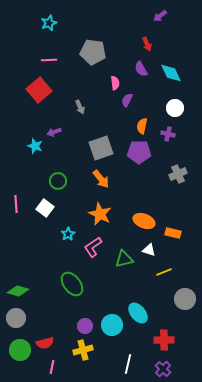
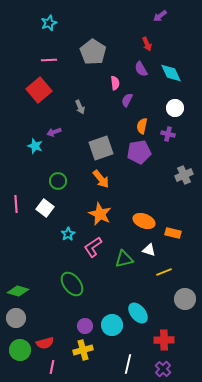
gray pentagon at (93, 52): rotated 25 degrees clockwise
purple pentagon at (139, 152): rotated 10 degrees counterclockwise
gray cross at (178, 174): moved 6 px right, 1 px down
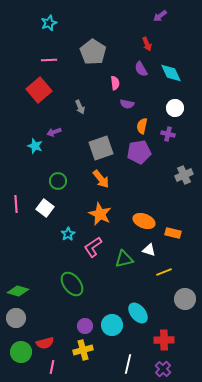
purple semicircle at (127, 100): moved 4 px down; rotated 104 degrees counterclockwise
green circle at (20, 350): moved 1 px right, 2 px down
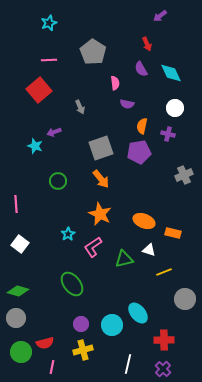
white square at (45, 208): moved 25 px left, 36 px down
purple circle at (85, 326): moved 4 px left, 2 px up
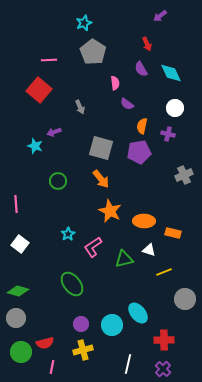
cyan star at (49, 23): moved 35 px right
red square at (39, 90): rotated 10 degrees counterclockwise
purple semicircle at (127, 104): rotated 24 degrees clockwise
gray square at (101, 148): rotated 35 degrees clockwise
orange star at (100, 214): moved 10 px right, 3 px up
orange ellipse at (144, 221): rotated 20 degrees counterclockwise
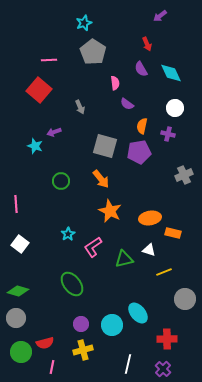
gray square at (101, 148): moved 4 px right, 2 px up
green circle at (58, 181): moved 3 px right
orange ellipse at (144, 221): moved 6 px right, 3 px up; rotated 10 degrees counterclockwise
red cross at (164, 340): moved 3 px right, 1 px up
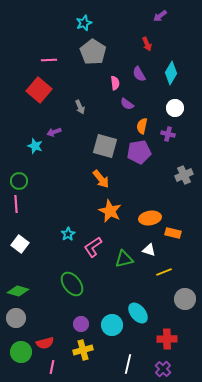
purple semicircle at (141, 69): moved 2 px left, 5 px down
cyan diamond at (171, 73): rotated 55 degrees clockwise
green circle at (61, 181): moved 42 px left
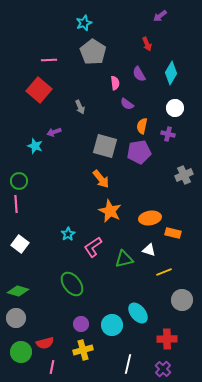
gray circle at (185, 299): moved 3 px left, 1 px down
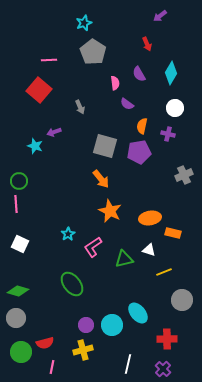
white square at (20, 244): rotated 12 degrees counterclockwise
purple circle at (81, 324): moved 5 px right, 1 px down
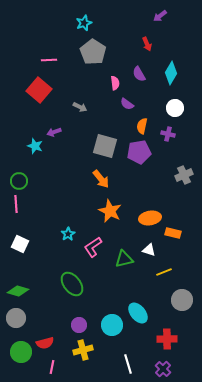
gray arrow at (80, 107): rotated 40 degrees counterclockwise
purple circle at (86, 325): moved 7 px left
white line at (128, 364): rotated 30 degrees counterclockwise
